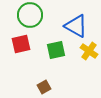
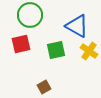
blue triangle: moved 1 px right
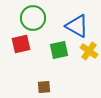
green circle: moved 3 px right, 3 px down
green square: moved 3 px right
brown square: rotated 24 degrees clockwise
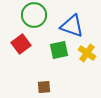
green circle: moved 1 px right, 3 px up
blue triangle: moved 5 px left; rotated 10 degrees counterclockwise
red square: rotated 24 degrees counterclockwise
yellow cross: moved 2 px left, 2 px down
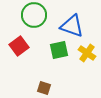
red square: moved 2 px left, 2 px down
brown square: moved 1 px down; rotated 24 degrees clockwise
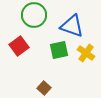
yellow cross: moved 1 px left
brown square: rotated 24 degrees clockwise
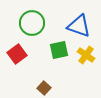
green circle: moved 2 px left, 8 px down
blue triangle: moved 7 px right
red square: moved 2 px left, 8 px down
yellow cross: moved 2 px down
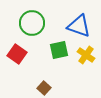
red square: rotated 18 degrees counterclockwise
